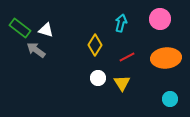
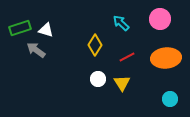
cyan arrow: rotated 60 degrees counterclockwise
green rectangle: rotated 55 degrees counterclockwise
white circle: moved 1 px down
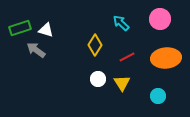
cyan circle: moved 12 px left, 3 px up
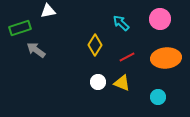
white triangle: moved 2 px right, 19 px up; rotated 28 degrees counterclockwise
white circle: moved 3 px down
yellow triangle: rotated 36 degrees counterclockwise
cyan circle: moved 1 px down
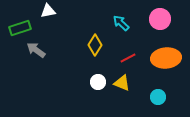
red line: moved 1 px right, 1 px down
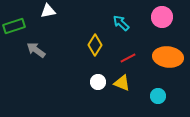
pink circle: moved 2 px right, 2 px up
green rectangle: moved 6 px left, 2 px up
orange ellipse: moved 2 px right, 1 px up; rotated 12 degrees clockwise
cyan circle: moved 1 px up
